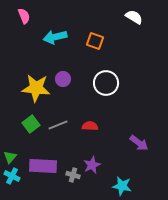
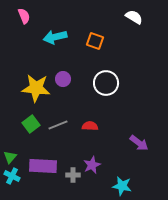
gray cross: rotated 16 degrees counterclockwise
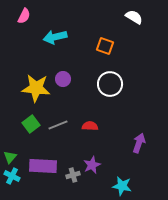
pink semicircle: rotated 49 degrees clockwise
orange square: moved 10 px right, 5 px down
white circle: moved 4 px right, 1 px down
purple arrow: rotated 108 degrees counterclockwise
gray cross: rotated 16 degrees counterclockwise
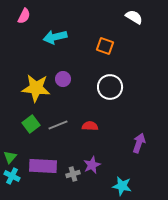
white circle: moved 3 px down
gray cross: moved 1 px up
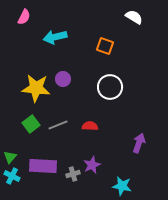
pink semicircle: moved 1 px down
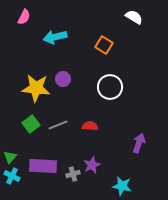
orange square: moved 1 px left, 1 px up; rotated 12 degrees clockwise
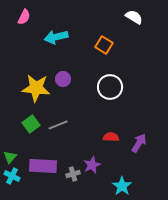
cyan arrow: moved 1 px right
red semicircle: moved 21 px right, 11 px down
purple arrow: rotated 12 degrees clockwise
cyan star: rotated 24 degrees clockwise
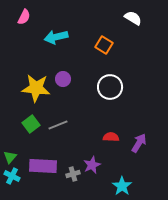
white semicircle: moved 1 px left, 1 px down
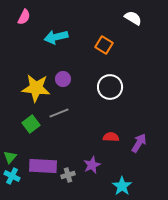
gray line: moved 1 px right, 12 px up
gray cross: moved 5 px left, 1 px down
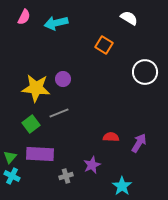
white semicircle: moved 4 px left
cyan arrow: moved 14 px up
white circle: moved 35 px right, 15 px up
purple rectangle: moved 3 px left, 12 px up
gray cross: moved 2 px left, 1 px down
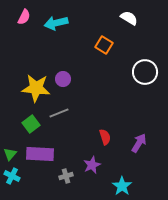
red semicircle: moved 6 px left; rotated 70 degrees clockwise
green triangle: moved 3 px up
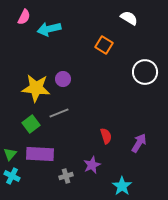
cyan arrow: moved 7 px left, 6 px down
red semicircle: moved 1 px right, 1 px up
